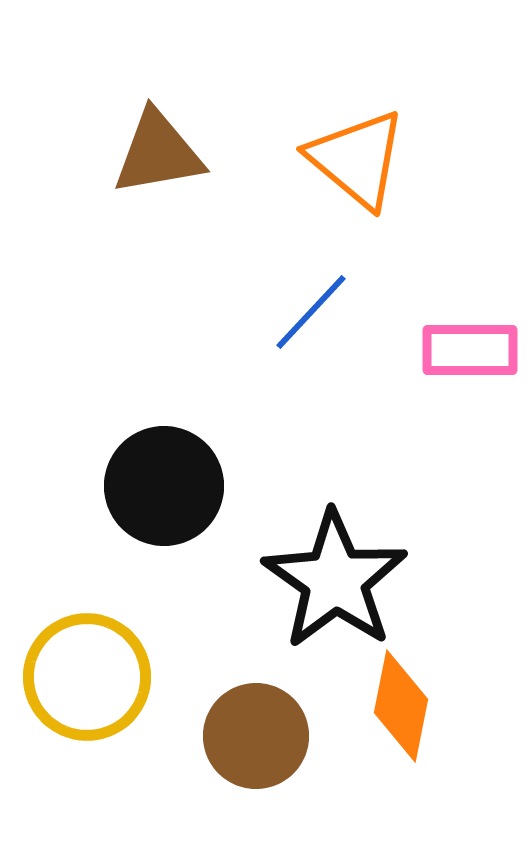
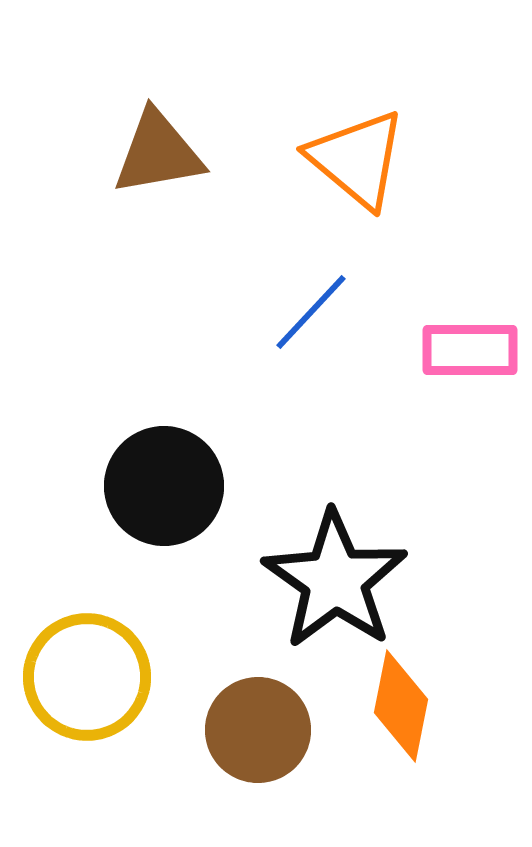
brown circle: moved 2 px right, 6 px up
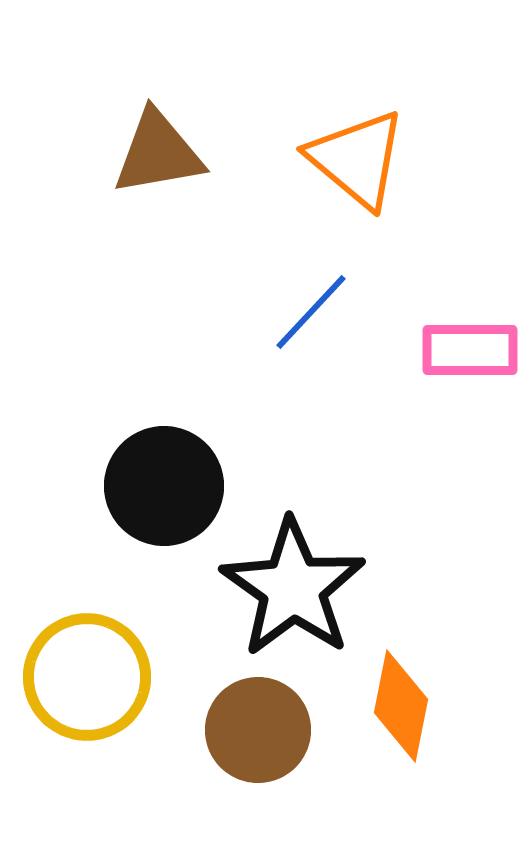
black star: moved 42 px left, 8 px down
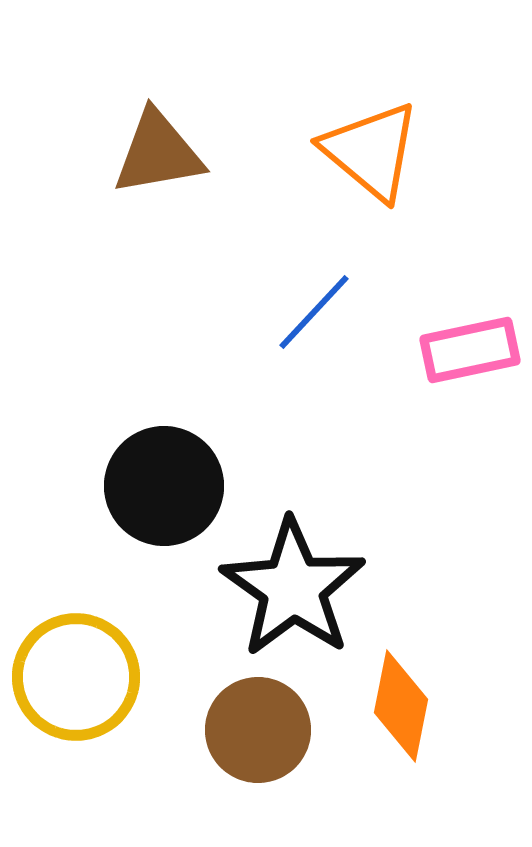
orange triangle: moved 14 px right, 8 px up
blue line: moved 3 px right
pink rectangle: rotated 12 degrees counterclockwise
yellow circle: moved 11 px left
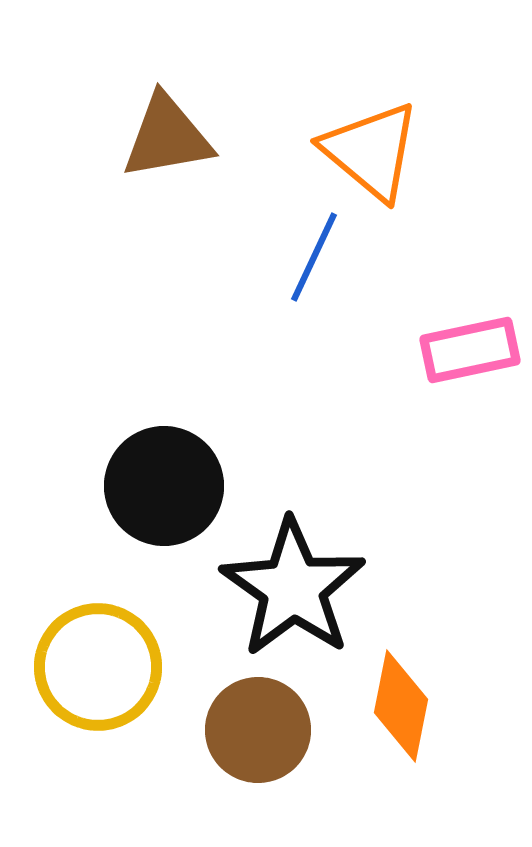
brown triangle: moved 9 px right, 16 px up
blue line: moved 55 px up; rotated 18 degrees counterclockwise
yellow circle: moved 22 px right, 10 px up
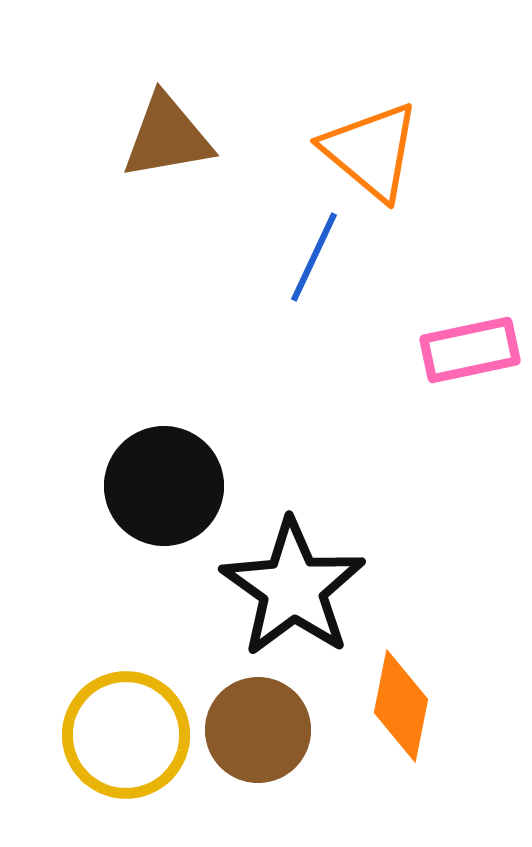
yellow circle: moved 28 px right, 68 px down
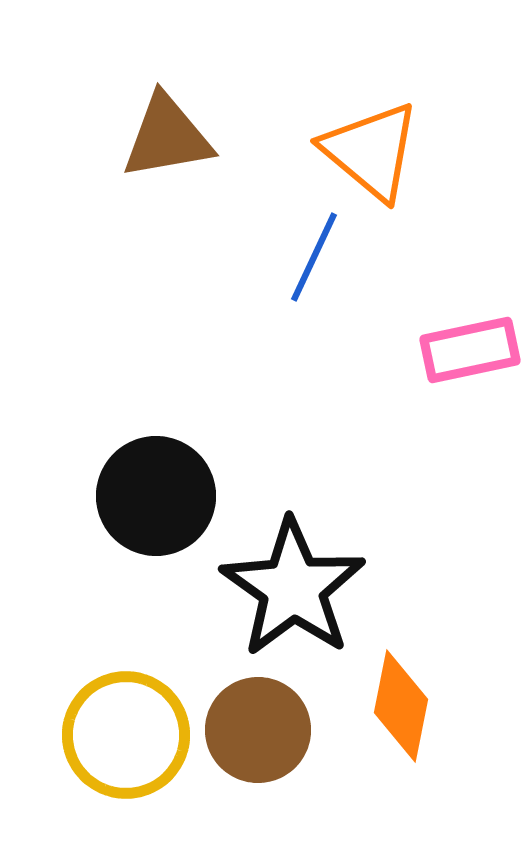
black circle: moved 8 px left, 10 px down
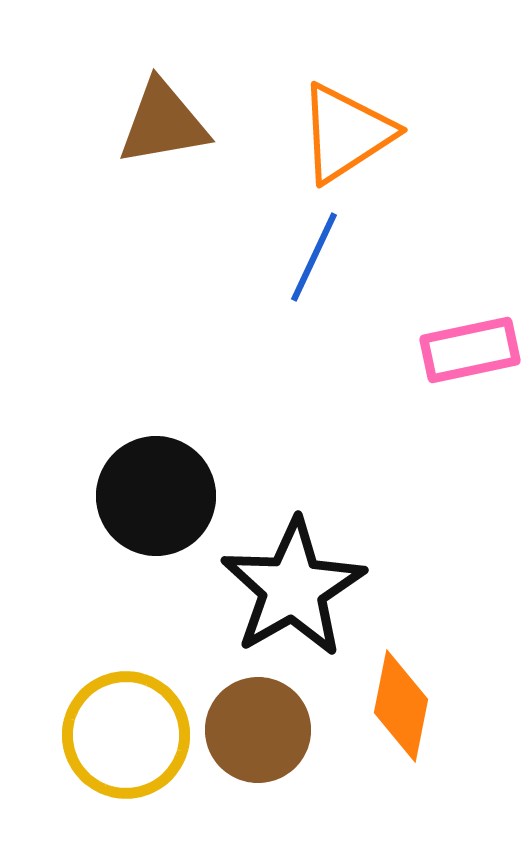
brown triangle: moved 4 px left, 14 px up
orange triangle: moved 25 px left, 18 px up; rotated 47 degrees clockwise
black star: rotated 7 degrees clockwise
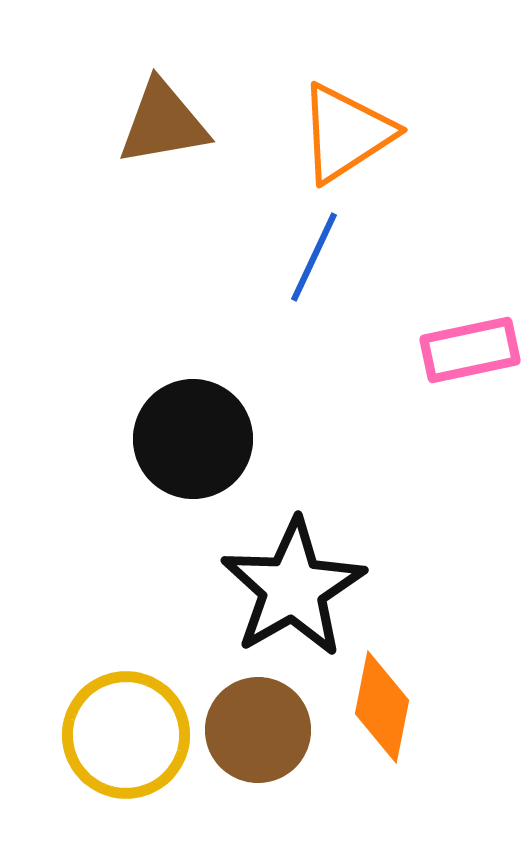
black circle: moved 37 px right, 57 px up
orange diamond: moved 19 px left, 1 px down
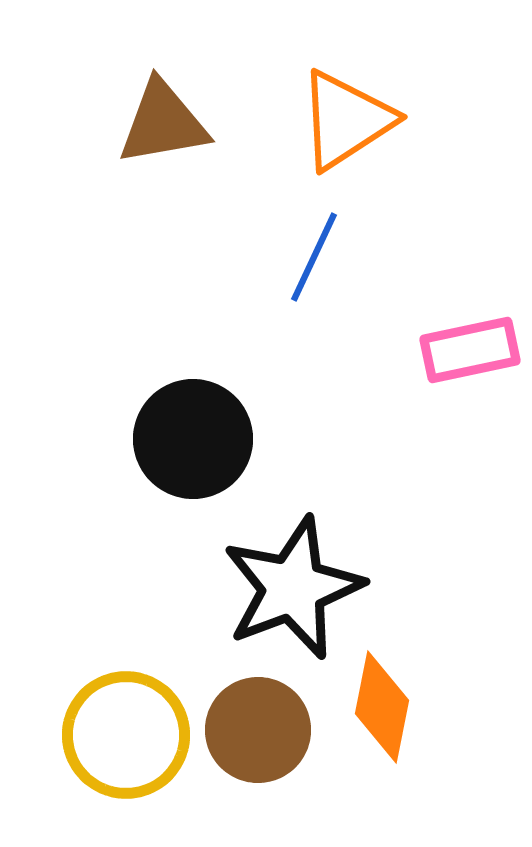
orange triangle: moved 13 px up
black star: rotated 9 degrees clockwise
